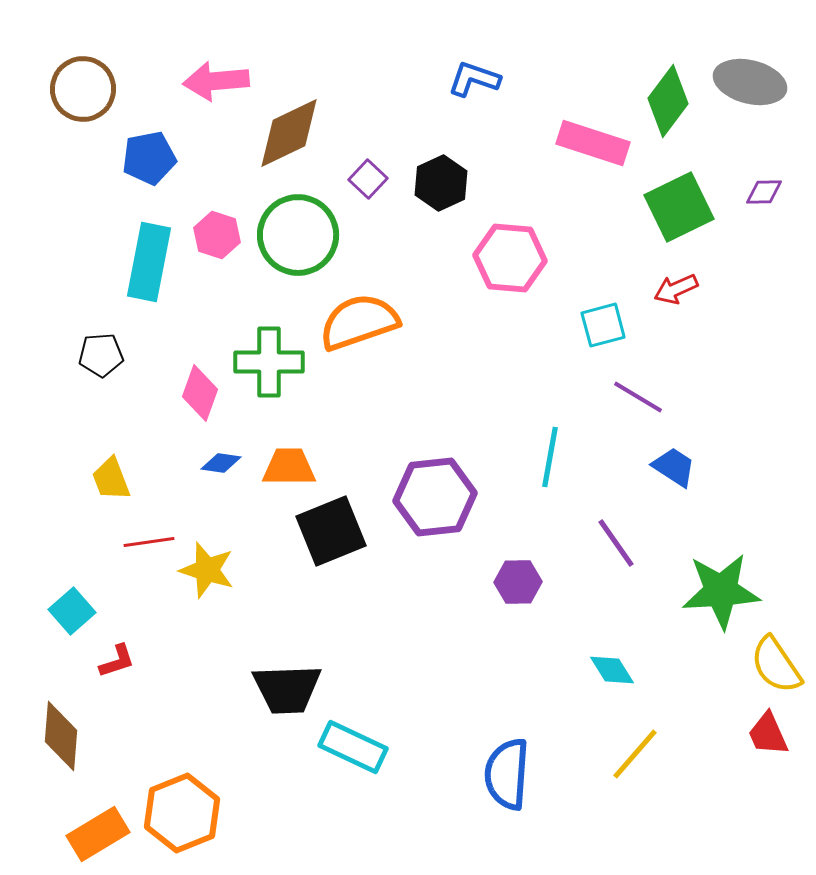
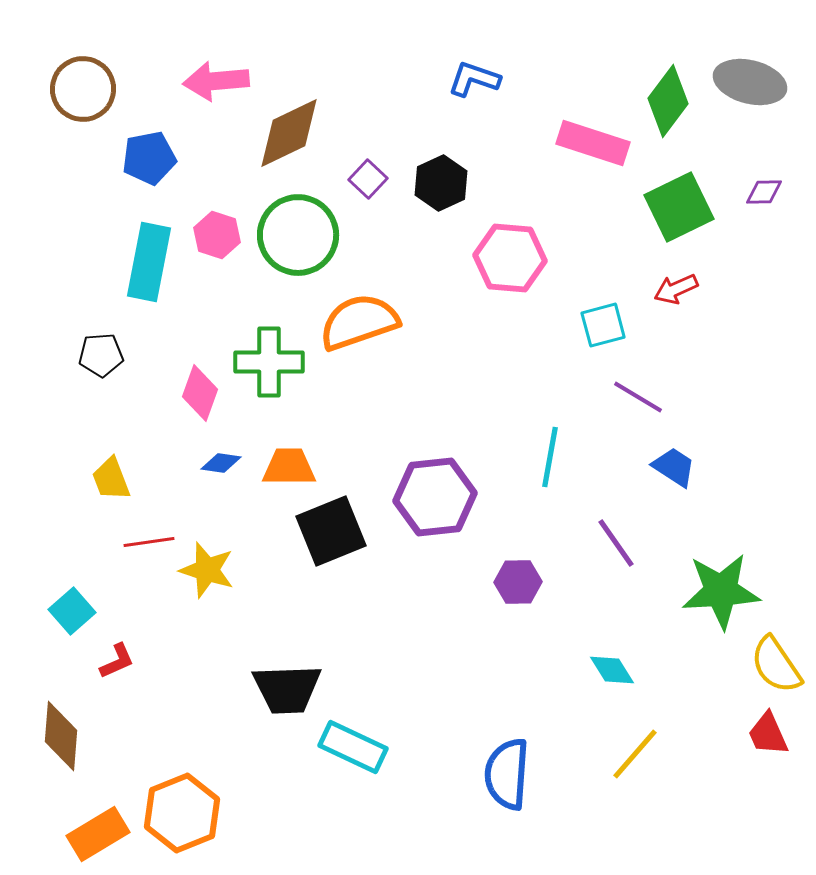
red L-shape at (117, 661): rotated 6 degrees counterclockwise
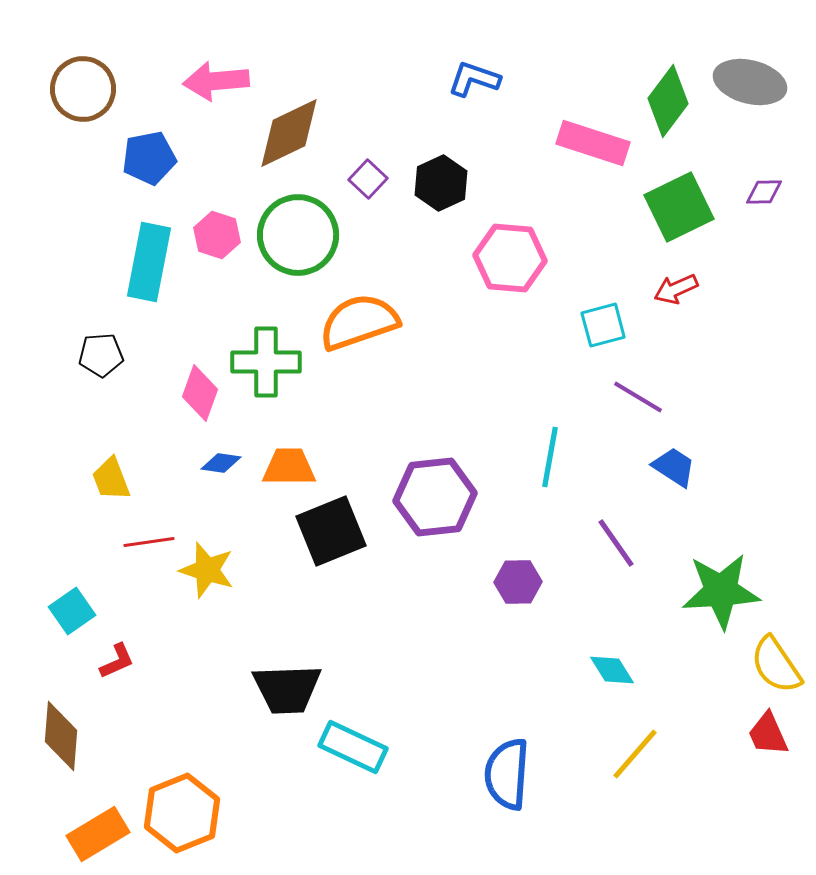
green cross at (269, 362): moved 3 px left
cyan square at (72, 611): rotated 6 degrees clockwise
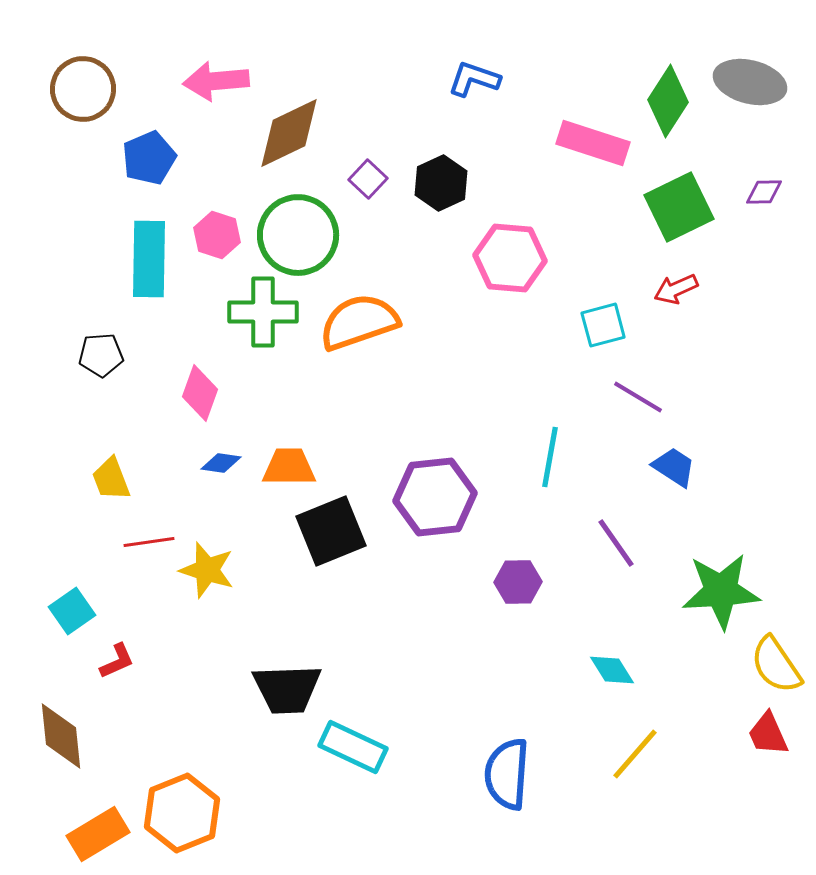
green diamond at (668, 101): rotated 4 degrees counterclockwise
blue pentagon at (149, 158): rotated 12 degrees counterclockwise
cyan rectangle at (149, 262): moved 3 px up; rotated 10 degrees counterclockwise
green cross at (266, 362): moved 3 px left, 50 px up
brown diamond at (61, 736): rotated 10 degrees counterclockwise
